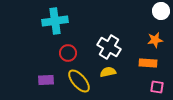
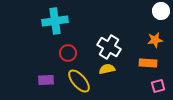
yellow semicircle: moved 1 px left, 3 px up
pink square: moved 1 px right, 1 px up; rotated 24 degrees counterclockwise
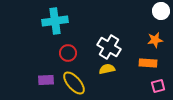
yellow ellipse: moved 5 px left, 2 px down
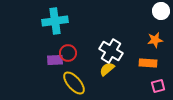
white cross: moved 2 px right, 4 px down
yellow semicircle: rotated 28 degrees counterclockwise
purple rectangle: moved 9 px right, 20 px up
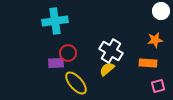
purple rectangle: moved 1 px right, 3 px down
yellow ellipse: moved 2 px right
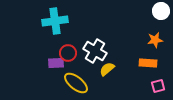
white cross: moved 16 px left
yellow ellipse: rotated 10 degrees counterclockwise
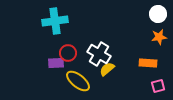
white circle: moved 3 px left, 3 px down
orange star: moved 4 px right, 3 px up
white cross: moved 4 px right, 3 px down
yellow ellipse: moved 2 px right, 2 px up
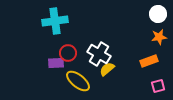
orange rectangle: moved 1 px right, 2 px up; rotated 24 degrees counterclockwise
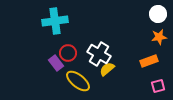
purple rectangle: rotated 56 degrees clockwise
